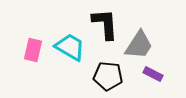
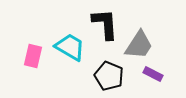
pink rectangle: moved 6 px down
black pentagon: moved 1 px right; rotated 16 degrees clockwise
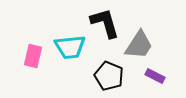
black L-shape: moved 1 px up; rotated 12 degrees counterclockwise
cyan trapezoid: rotated 144 degrees clockwise
purple rectangle: moved 2 px right, 2 px down
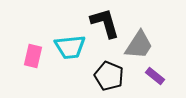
purple rectangle: rotated 12 degrees clockwise
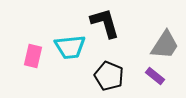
gray trapezoid: moved 26 px right
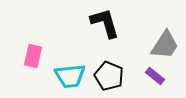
cyan trapezoid: moved 29 px down
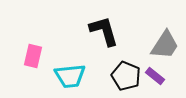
black L-shape: moved 1 px left, 8 px down
black pentagon: moved 17 px right
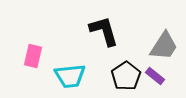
gray trapezoid: moved 1 px left, 1 px down
black pentagon: rotated 16 degrees clockwise
